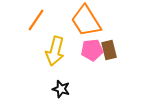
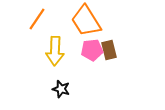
orange line: moved 1 px right, 1 px up
yellow arrow: rotated 12 degrees counterclockwise
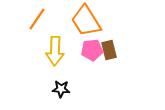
black star: rotated 12 degrees counterclockwise
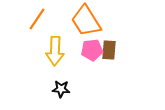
brown rectangle: rotated 18 degrees clockwise
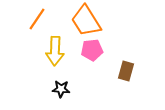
brown rectangle: moved 17 px right, 21 px down; rotated 12 degrees clockwise
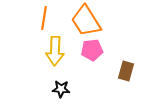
orange line: moved 7 px right, 1 px up; rotated 25 degrees counterclockwise
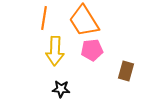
orange trapezoid: moved 2 px left
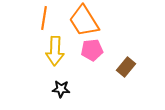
brown rectangle: moved 4 px up; rotated 24 degrees clockwise
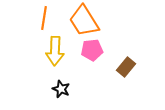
black star: rotated 18 degrees clockwise
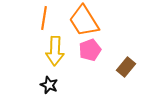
pink pentagon: moved 2 px left; rotated 15 degrees counterclockwise
black star: moved 12 px left, 4 px up
